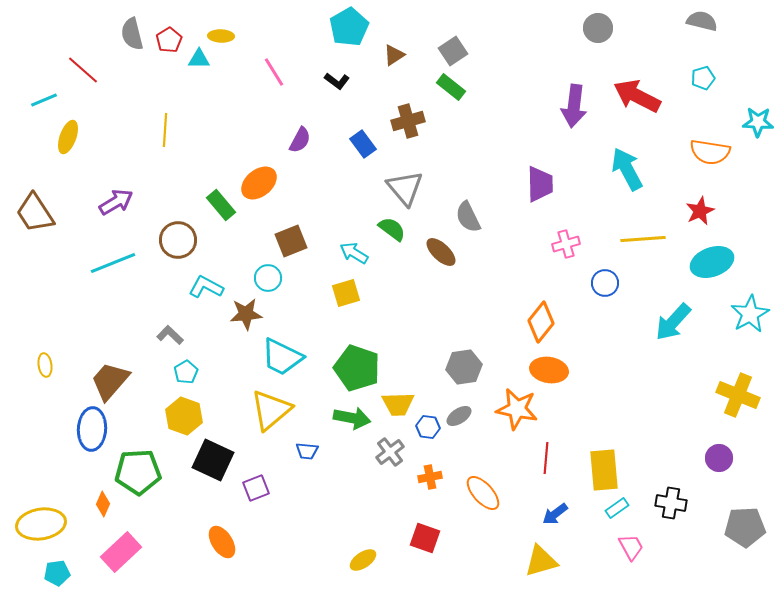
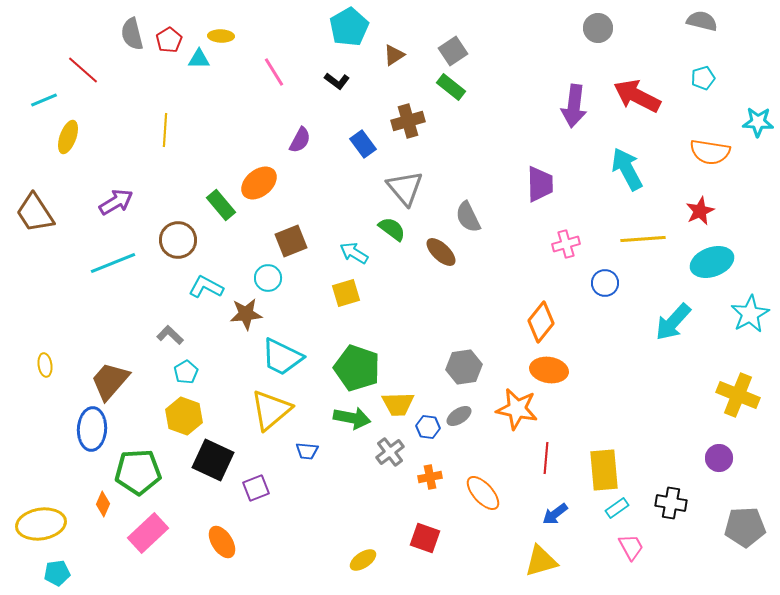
pink rectangle at (121, 552): moved 27 px right, 19 px up
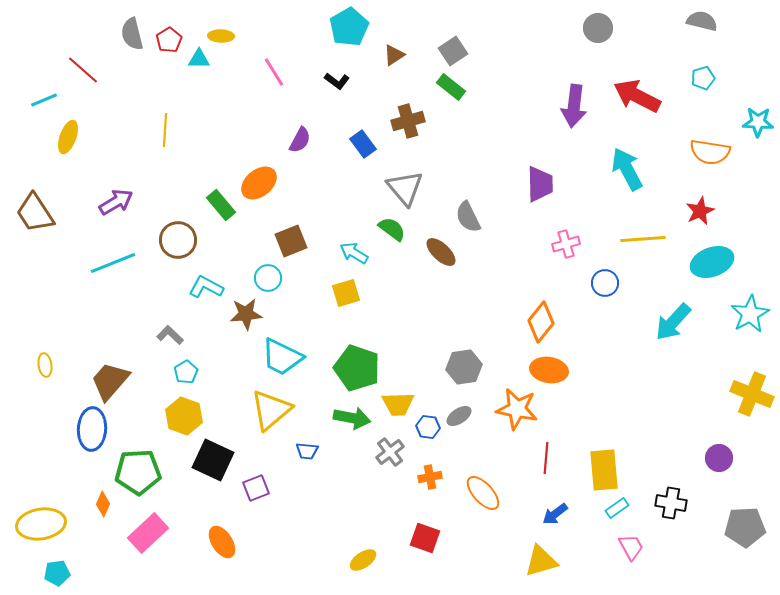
yellow cross at (738, 395): moved 14 px right, 1 px up
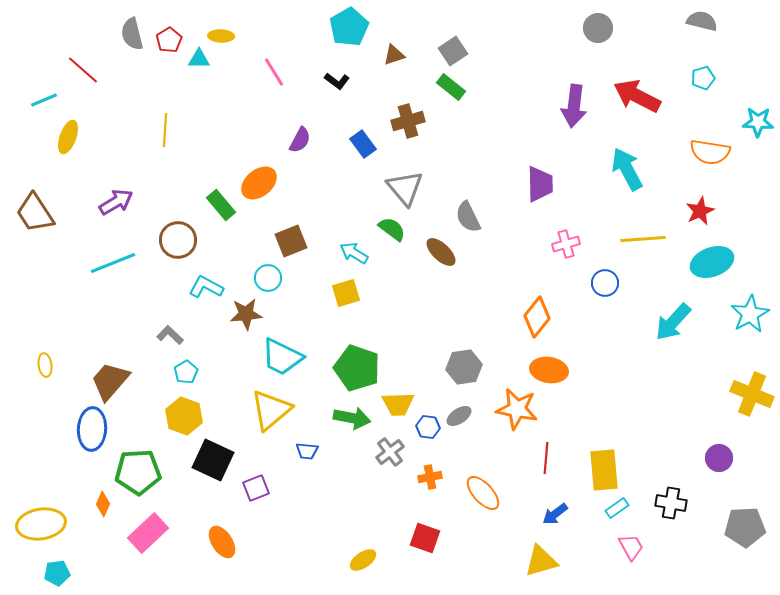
brown triangle at (394, 55): rotated 15 degrees clockwise
orange diamond at (541, 322): moved 4 px left, 5 px up
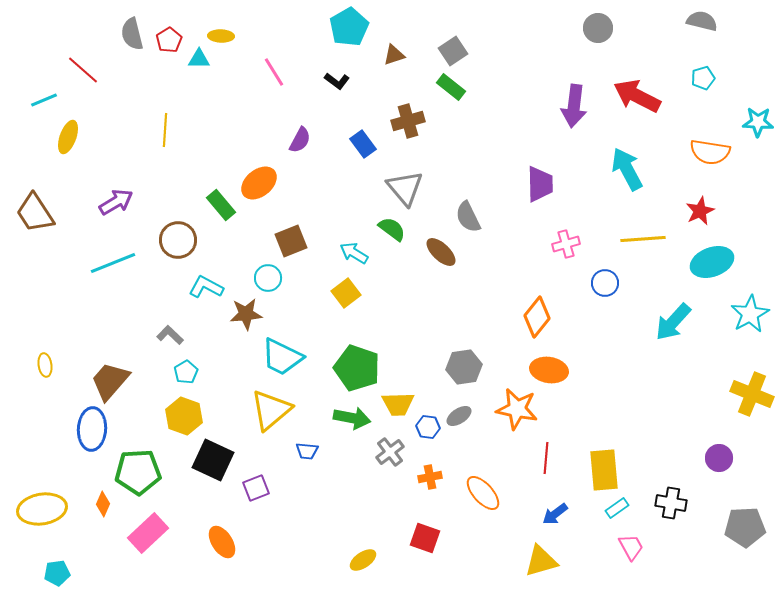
yellow square at (346, 293): rotated 20 degrees counterclockwise
yellow ellipse at (41, 524): moved 1 px right, 15 px up
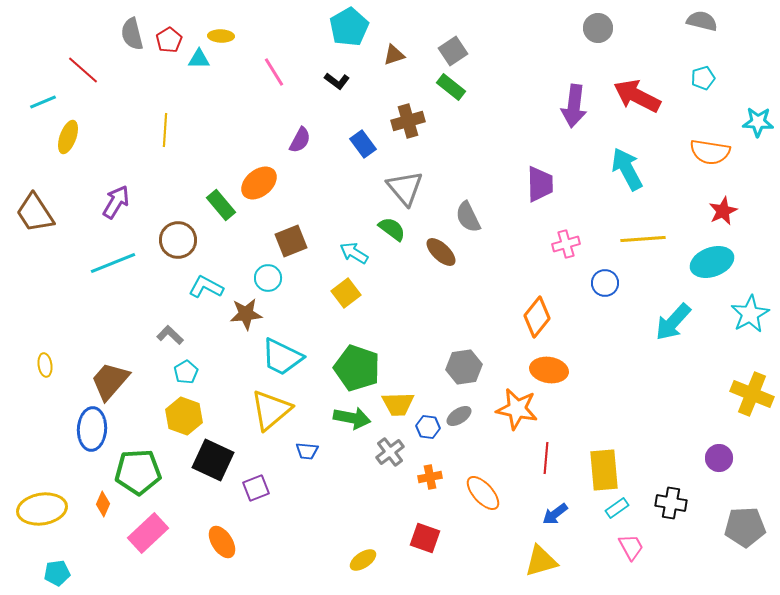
cyan line at (44, 100): moved 1 px left, 2 px down
purple arrow at (116, 202): rotated 28 degrees counterclockwise
red star at (700, 211): moved 23 px right
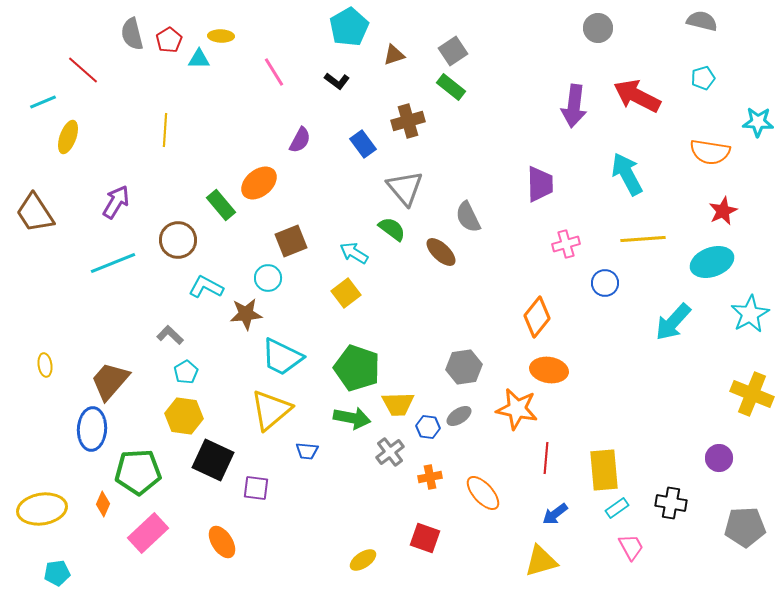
cyan arrow at (627, 169): moved 5 px down
yellow hexagon at (184, 416): rotated 12 degrees counterclockwise
purple square at (256, 488): rotated 28 degrees clockwise
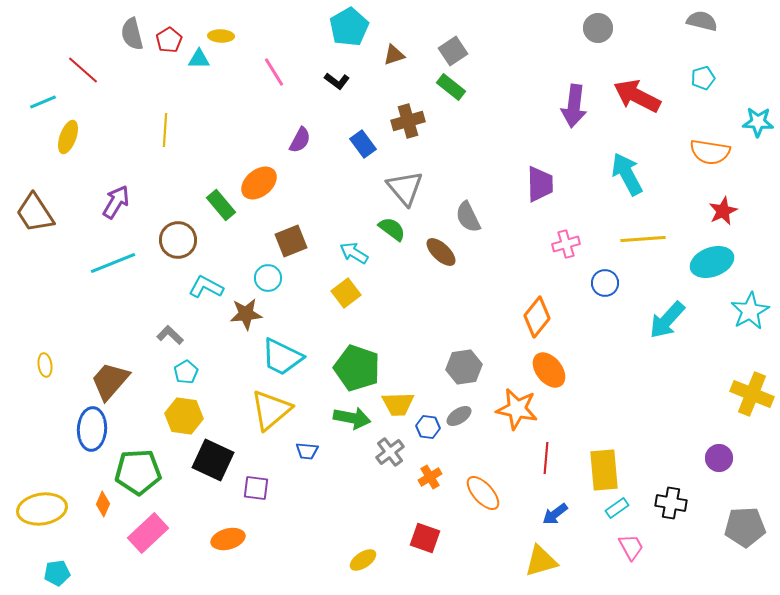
cyan star at (750, 314): moved 3 px up
cyan arrow at (673, 322): moved 6 px left, 2 px up
orange ellipse at (549, 370): rotated 42 degrees clockwise
orange cross at (430, 477): rotated 20 degrees counterclockwise
orange ellipse at (222, 542): moved 6 px right, 3 px up; rotated 72 degrees counterclockwise
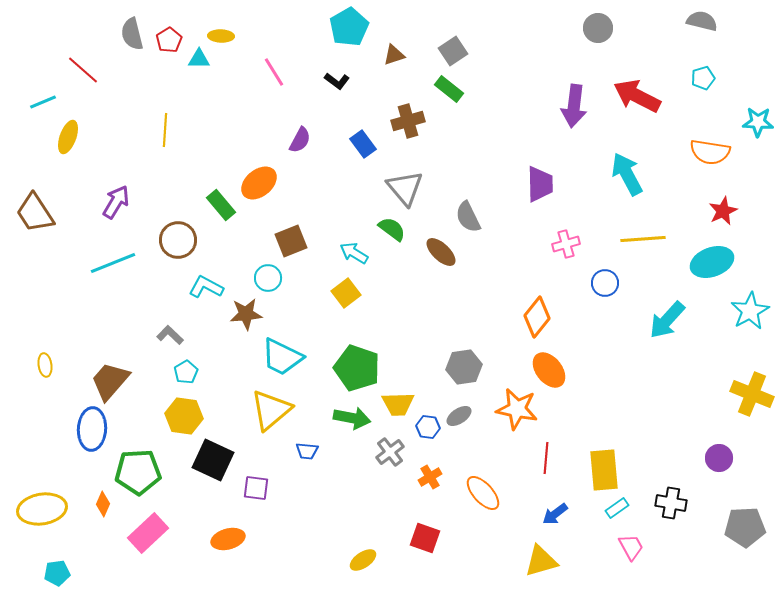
green rectangle at (451, 87): moved 2 px left, 2 px down
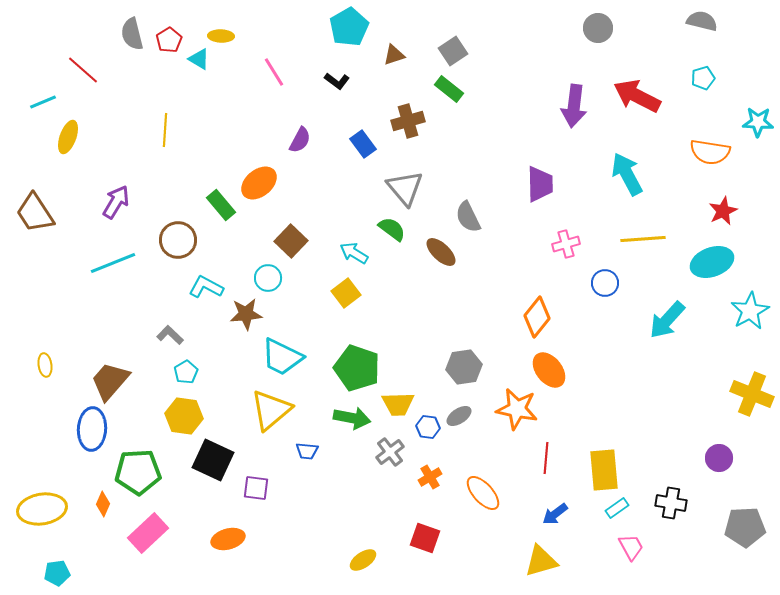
cyan triangle at (199, 59): rotated 30 degrees clockwise
brown square at (291, 241): rotated 24 degrees counterclockwise
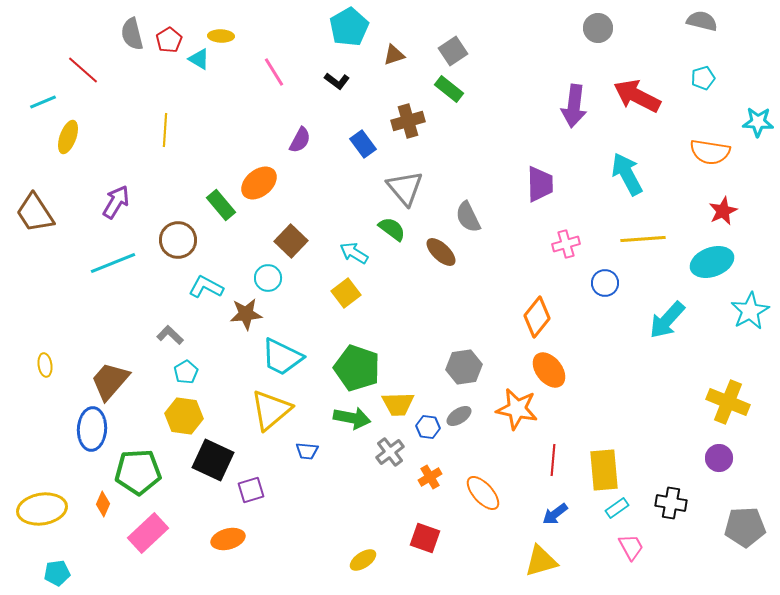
yellow cross at (752, 394): moved 24 px left, 8 px down
red line at (546, 458): moved 7 px right, 2 px down
purple square at (256, 488): moved 5 px left, 2 px down; rotated 24 degrees counterclockwise
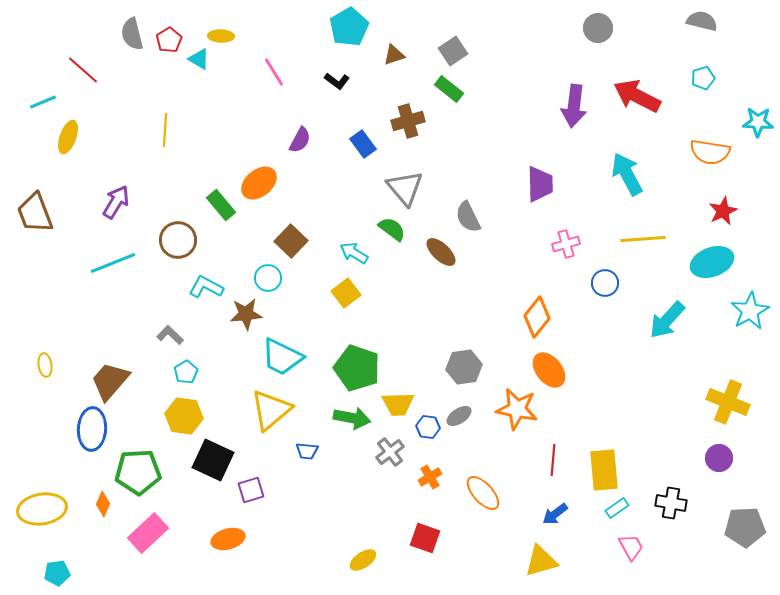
brown trapezoid at (35, 213): rotated 12 degrees clockwise
